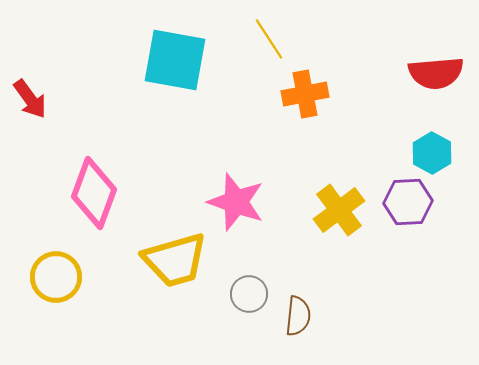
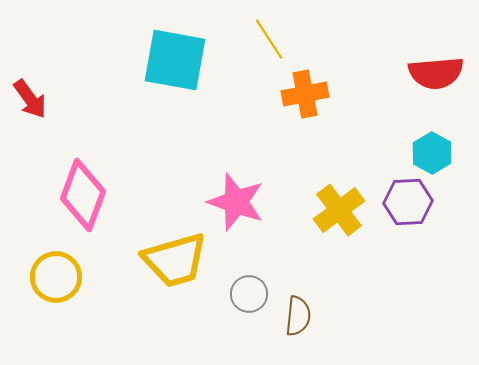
pink diamond: moved 11 px left, 2 px down
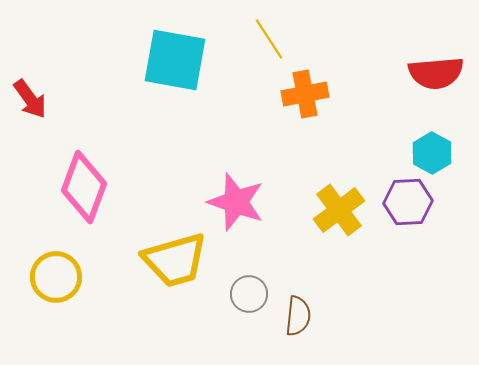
pink diamond: moved 1 px right, 8 px up
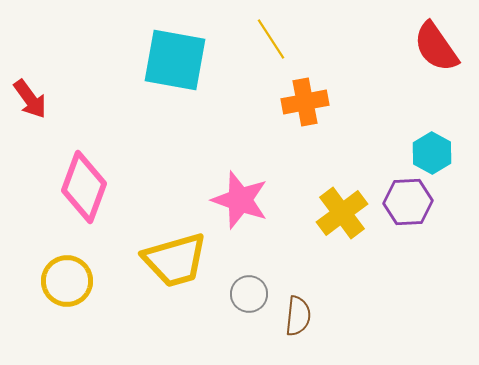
yellow line: moved 2 px right
red semicircle: moved 26 px up; rotated 60 degrees clockwise
orange cross: moved 8 px down
pink star: moved 4 px right, 2 px up
yellow cross: moved 3 px right, 3 px down
yellow circle: moved 11 px right, 4 px down
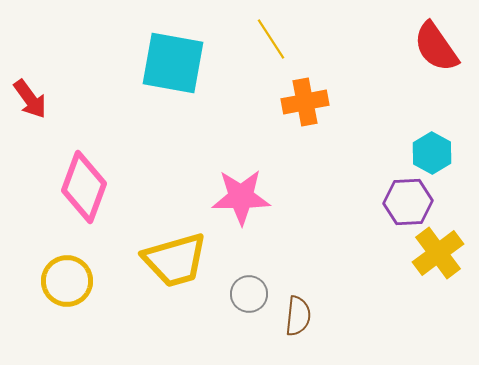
cyan square: moved 2 px left, 3 px down
pink star: moved 1 px right, 3 px up; rotated 20 degrees counterclockwise
yellow cross: moved 96 px right, 40 px down
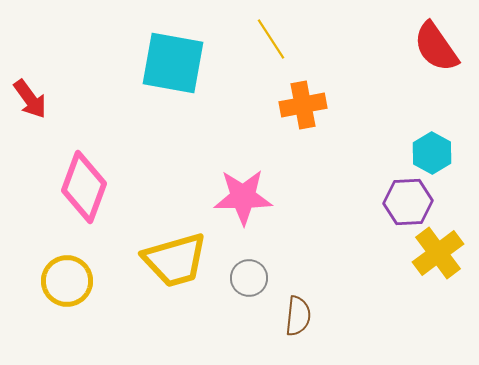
orange cross: moved 2 px left, 3 px down
pink star: moved 2 px right
gray circle: moved 16 px up
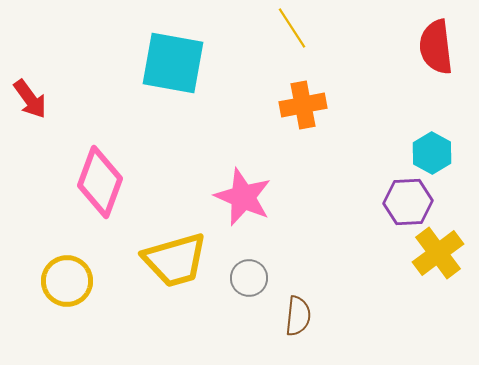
yellow line: moved 21 px right, 11 px up
red semicircle: rotated 28 degrees clockwise
pink diamond: moved 16 px right, 5 px up
pink star: rotated 24 degrees clockwise
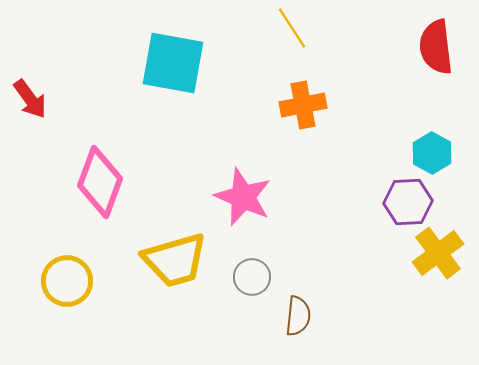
gray circle: moved 3 px right, 1 px up
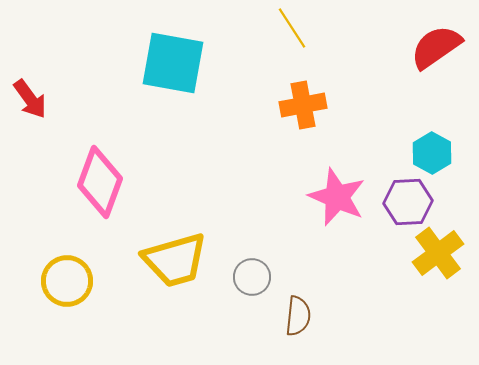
red semicircle: rotated 62 degrees clockwise
pink star: moved 94 px right
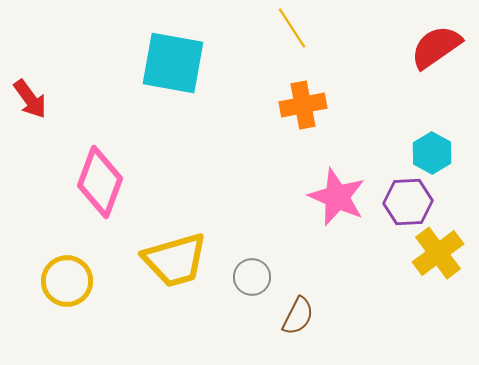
brown semicircle: rotated 21 degrees clockwise
